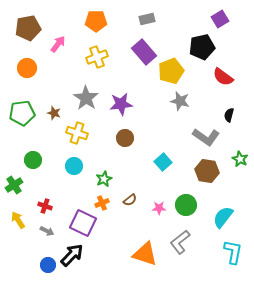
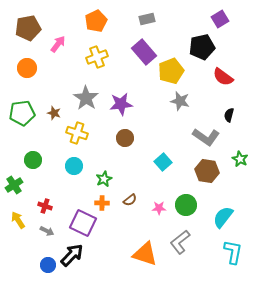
orange pentagon at (96, 21): rotated 25 degrees counterclockwise
orange cross at (102, 203): rotated 24 degrees clockwise
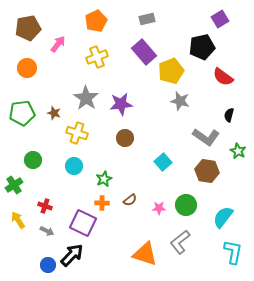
green star at (240, 159): moved 2 px left, 8 px up
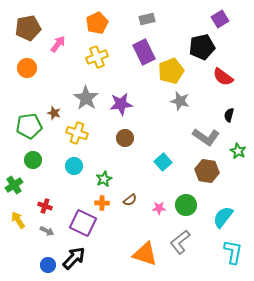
orange pentagon at (96, 21): moved 1 px right, 2 px down
purple rectangle at (144, 52): rotated 15 degrees clockwise
green pentagon at (22, 113): moved 7 px right, 13 px down
black arrow at (72, 255): moved 2 px right, 3 px down
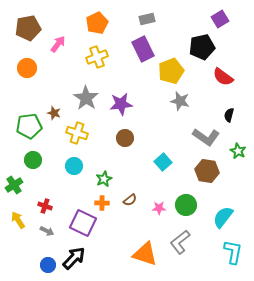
purple rectangle at (144, 52): moved 1 px left, 3 px up
